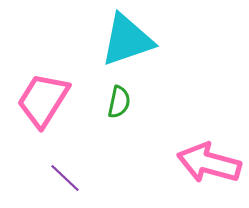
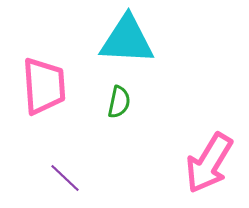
cyan triangle: rotated 22 degrees clockwise
pink trapezoid: moved 1 px right, 14 px up; rotated 144 degrees clockwise
pink arrow: rotated 74 degrees counterclockwise
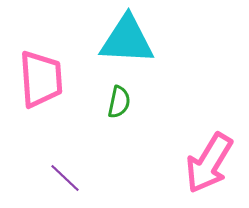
pink trapezoid: moved 3 px left, 7 px up
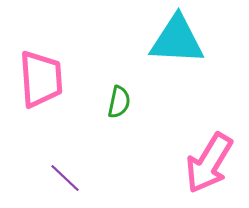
cyan triangle: moved 50 px right
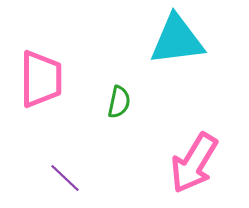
cyan triangle: rotated 10 degrees counterclockwise
pink trapezoid: rotated 4 degrees clockwise
pink arrow: moved 15 px left
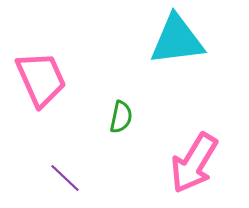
pink trapezoid: rotated 24 degrees counterclockwise
green semicircle: moved 2 px right, 15 px down
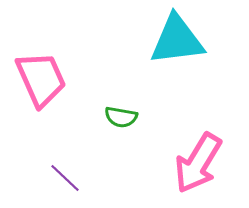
green semicircle: rotated 88 degrees clockwise
pink arrow: moved 4 px right
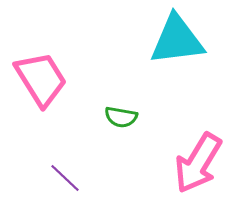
pink trapezoid: rotated 8 degrees counterclockwise
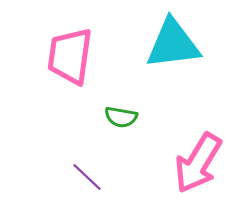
cyan triangle: moved 4 px left, 4 px down
pink trapezoid: moved 29 px right, 23 px up; rotated 140 degrees counterclockwise
purple line: moved 22 px right, 1 px up
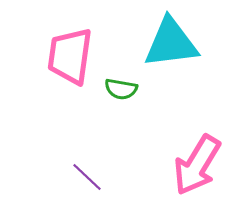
cyan triangle: moved 2 px left, 1 px up
green semicircle: moved 28 px up
pink arrow: moved 1 px left, 2 px down
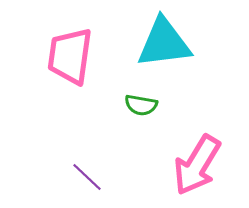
cyan triangle: moved 7 px left
green semicircle: moved 20 px right, 16 px down
